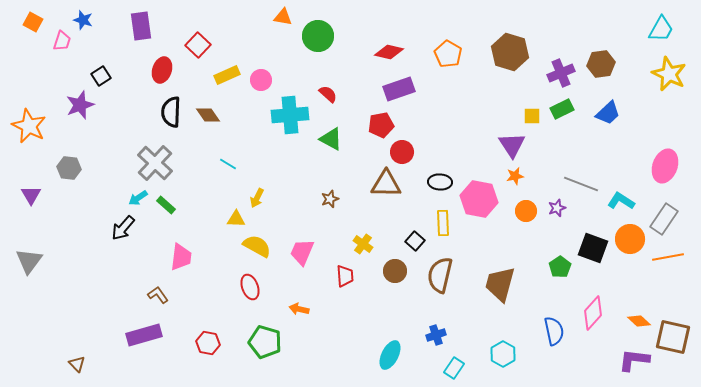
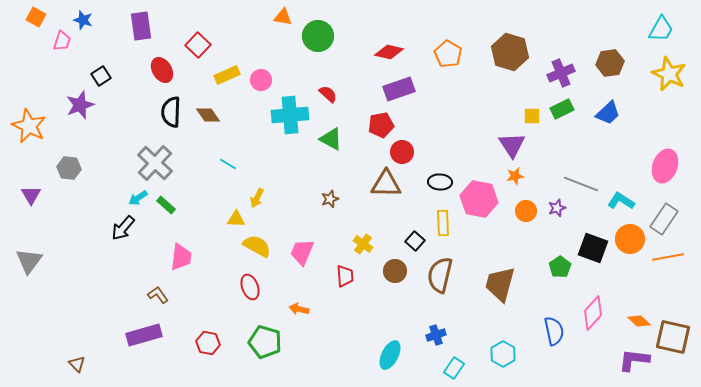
orange square at (33, 22): moved 3 px right, 5 px up
brown hexagon at (601, 64): moved 9 px right, 1 px up
red ellipse at (162, 70): rotated 50 degrees counterclockwise
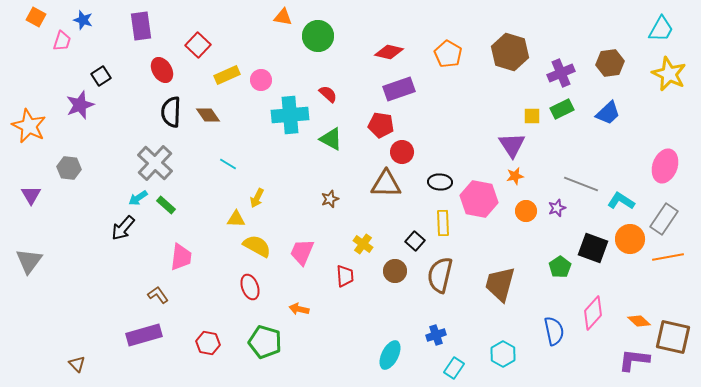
red pentagon at (381, 125): rotated 20 degrees clockwise
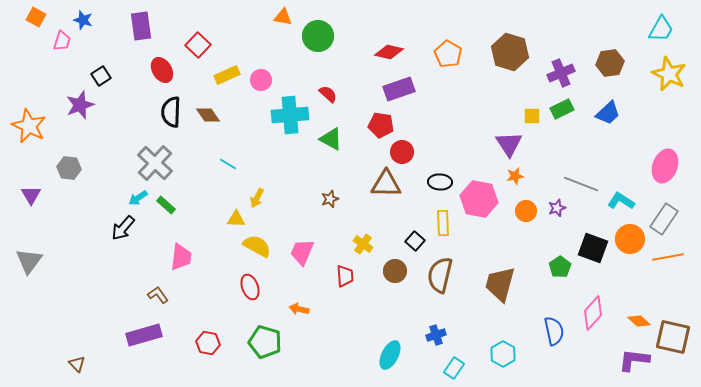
purple triangle at (512, 145): moved 3 px left, 1 px up
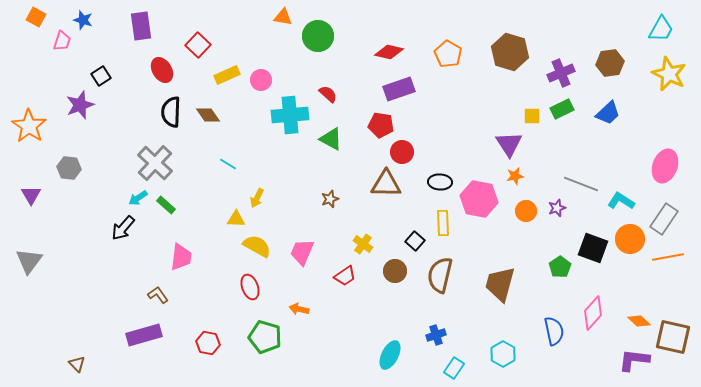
orange star at (29, 126): rotated 8 degrees clockwise
red trapezoid at (345, 276): rotated 60 degrees clockwise
green pentagon at (265, 342): moved 5 px up
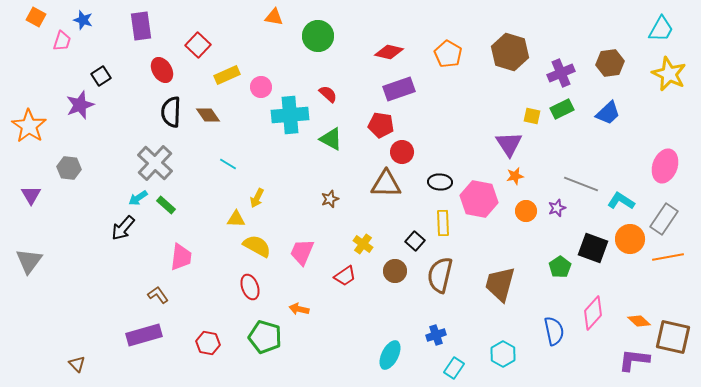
orange triangle at (283, 17): moved 9 px left
pink circle at (261, 80): moved 7 px down
yellow square at (532, 116): rotated 12 degrees clockwise
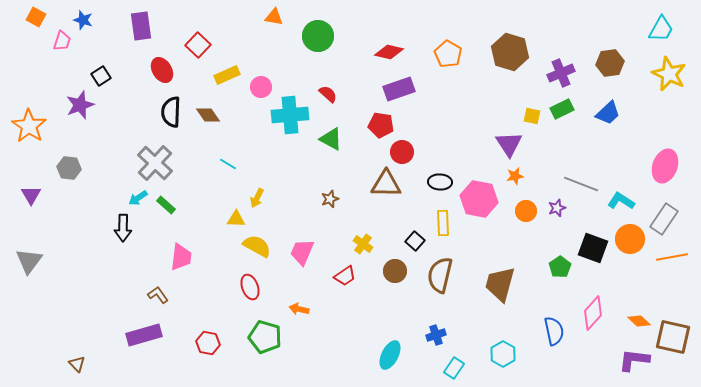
black arrow at (123, 228): rotated 40 degrees counterclockwise
orange line at (668, 257): moved 4 px right
